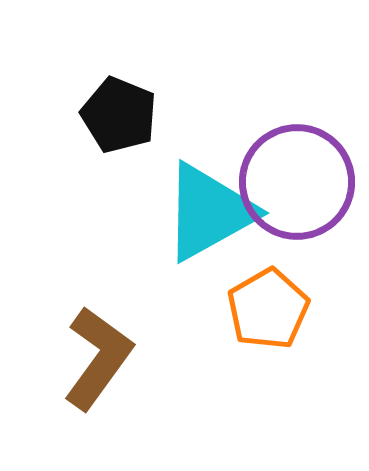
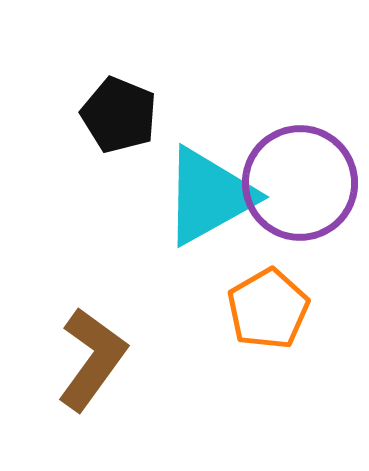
purple circle: moved 3 px right, 1 px down
cyan triangle: moved 16 px up
brown L-shape: moved 6 px left, 1 px down
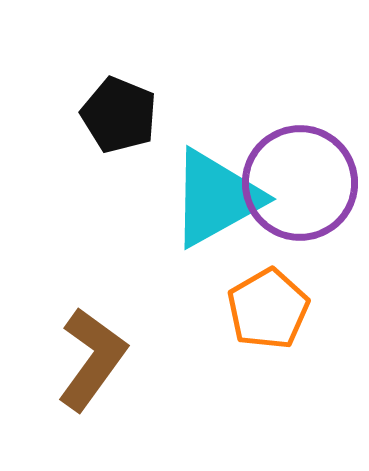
cyan triangle: moved 7 px right, 2 px down
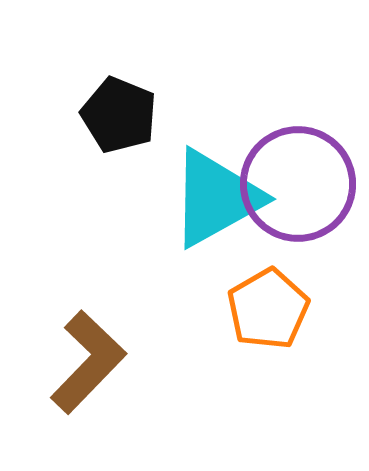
purple circle: moved 2 px left, 1 px down
brown L-shape: moved 4 px left, 3 px down; rotated 8 degrees clockwise
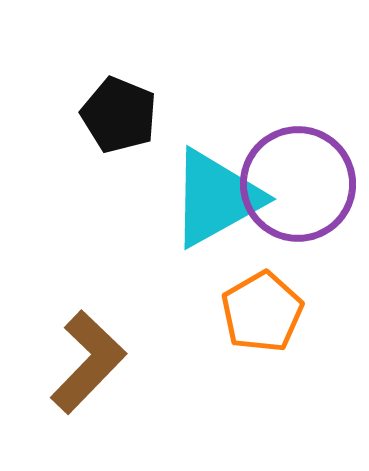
orange pentagon: moved 6 px left, 3 px down
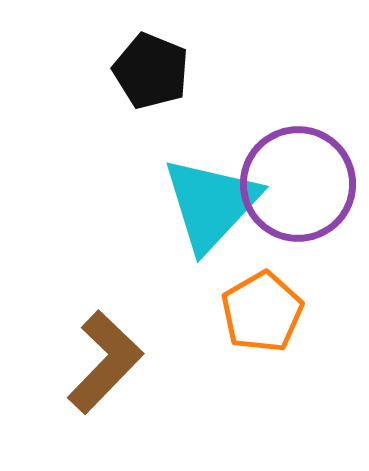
black pentagon: moved 32 px right, 44 px up
cyan triangle: moved 5 px left, 6 px down; rotated 18 degrees counterclockwise
brown L-shape: moved 17 px right
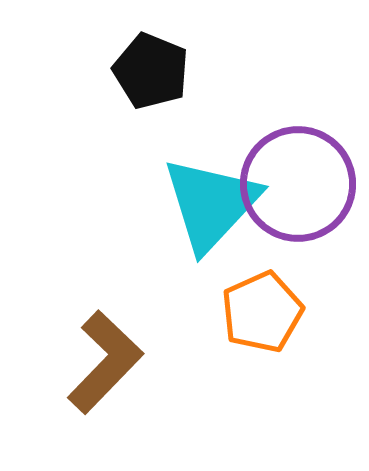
orange pentagon: rotated 6 degrees clockwise
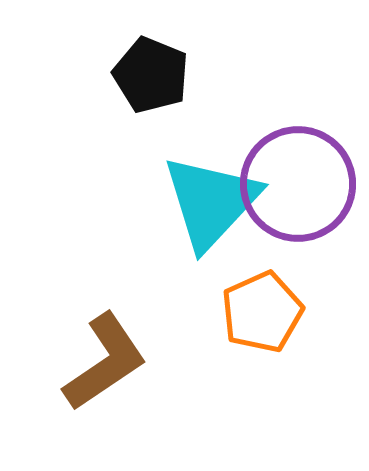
black pentagon: moved 4 px down
cyan triangle: moved 2 px up
brown L-shape: rotated 12 degrees clockwise
